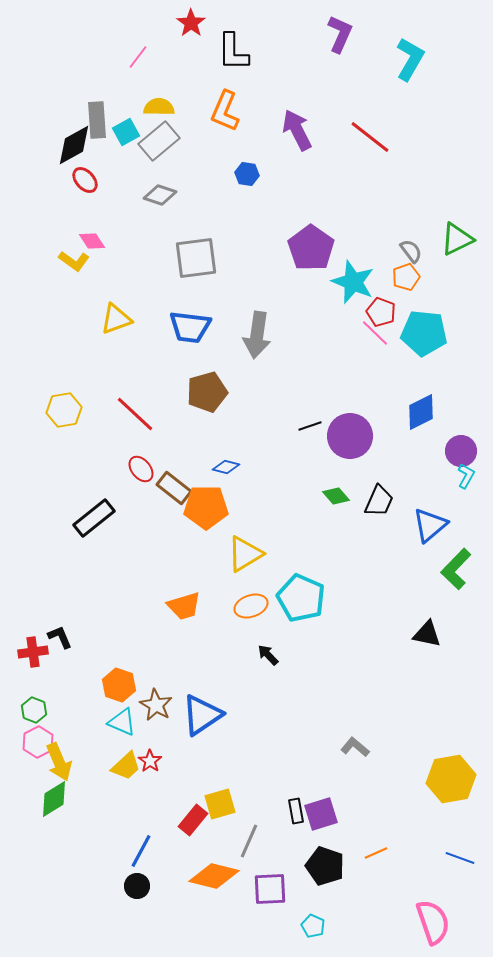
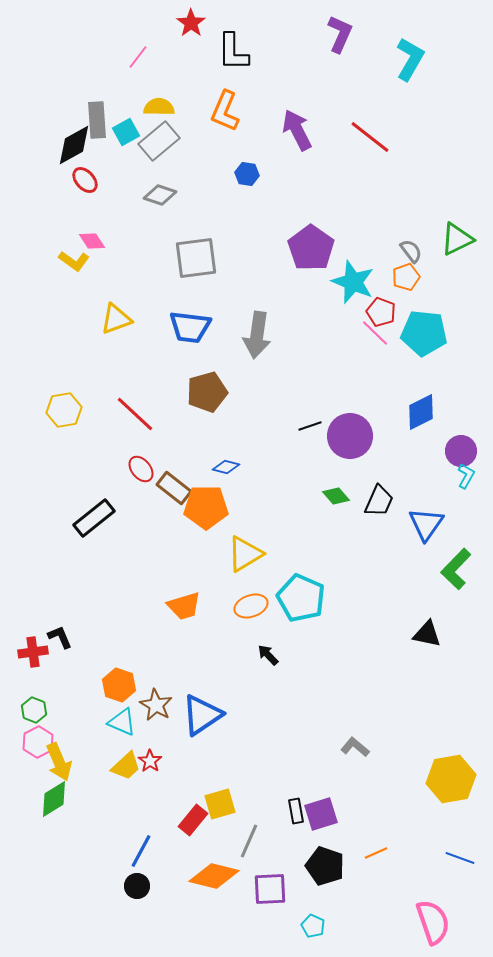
blue triangle at (430, 525): moved 4 px left, 1 px up; rotated 15 degrees counterclockwise
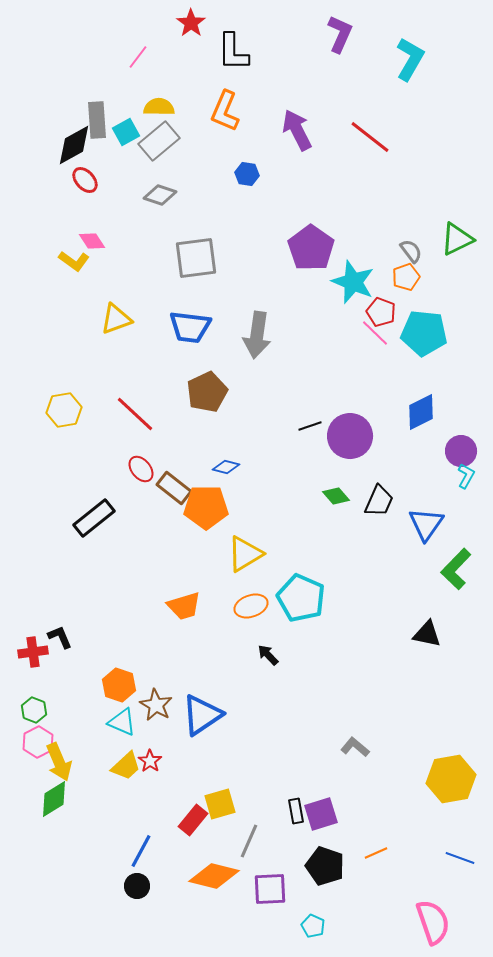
brown pentagon at (207, 392): rotated 9 degrees counterclockwise
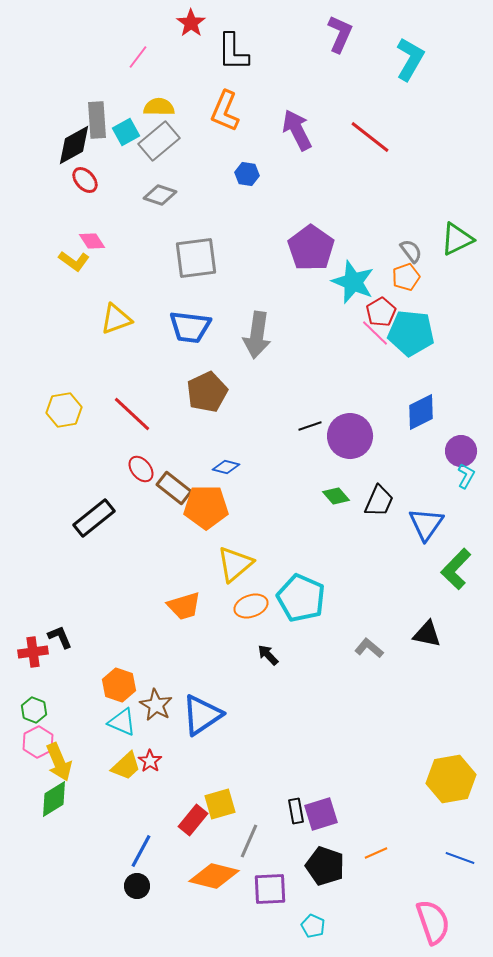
red pentagon at (381, 312): rotated 20 degrees clockwise
cyan pentagon at (424, 333): moved 13 px left
red line at (135, 414): moved 3 px left
yellow triangle at (245, 554): moved 10 px left, 10 px down; rotated 9 degrees counterclockwise
gray L-shape at (355, 747): moved 14 px right, 99 px up
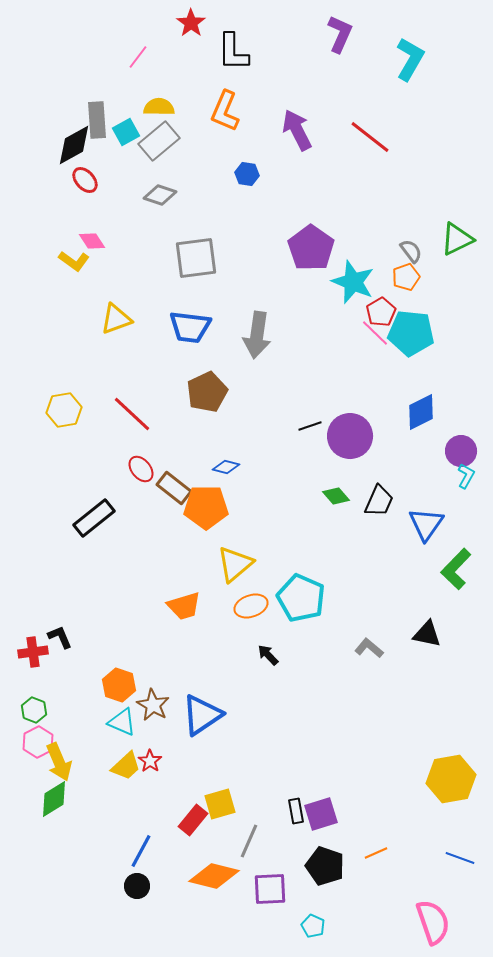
brown star at (156, 705): moved 3 px left
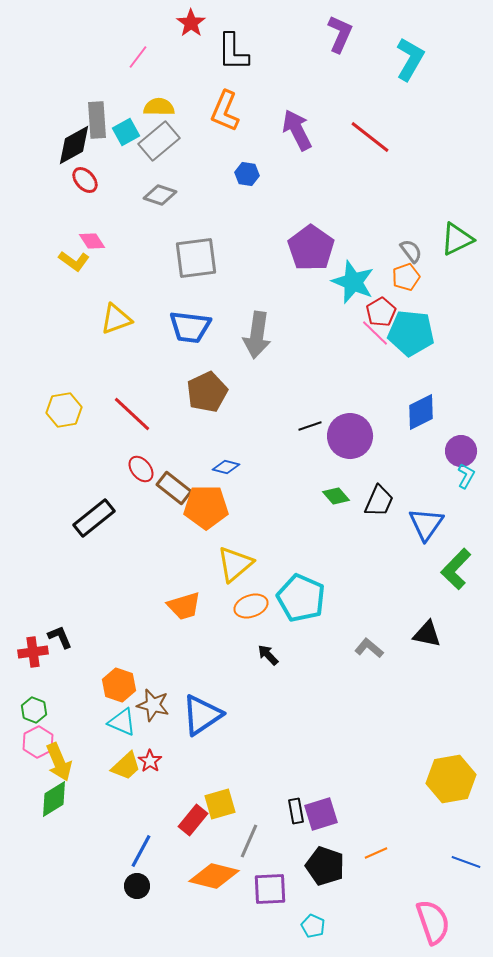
brown star at (153, 705): rotated 16 degrees counterclockwise
blue line at (460, 858): moved 6 px right, 4 px down
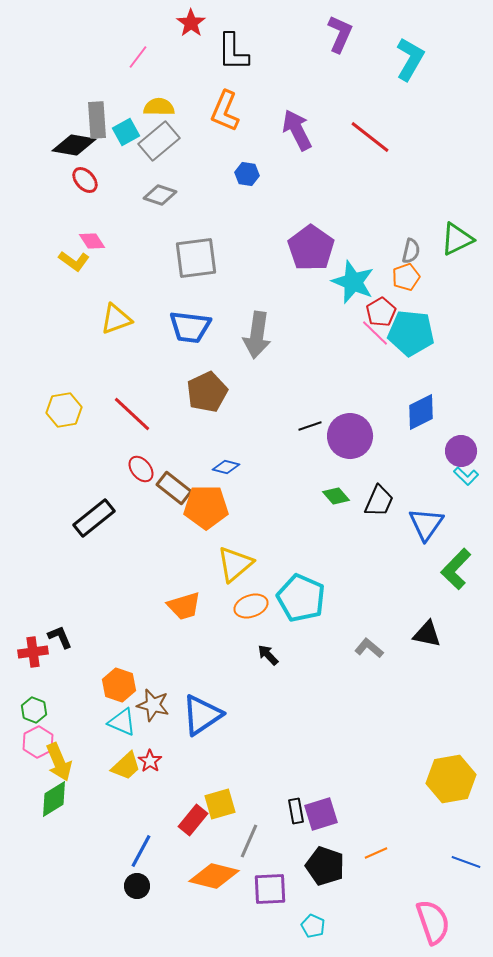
black diamond at (74, 145): rotated 39 degrees clockwise
gray semicircle at (411, 251): rotated 50 degrees clockwise
cyan L-shape at (466, 476): rotated 105 degrees clockwise
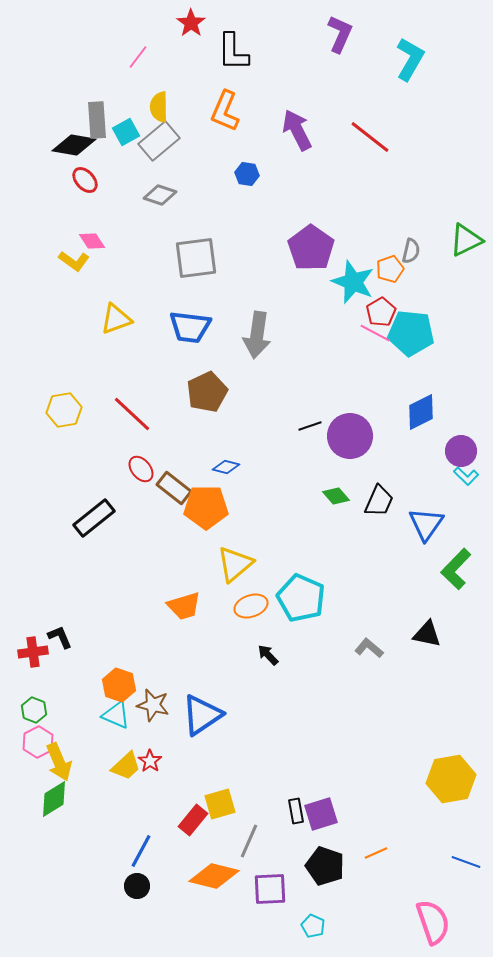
yellow semicircle at (159, 107): rotated 92 degrees counterclockwise
green triangle at (457, 239): moved 9 px right, 1 px down
orange pentagon at (406, 277): moved 16 px left, 8 px up
pink line at (375, 333): rotated 16 degrees counterclockwise
cyan triangle at (122, 722): moved 6 px left, 7 px up
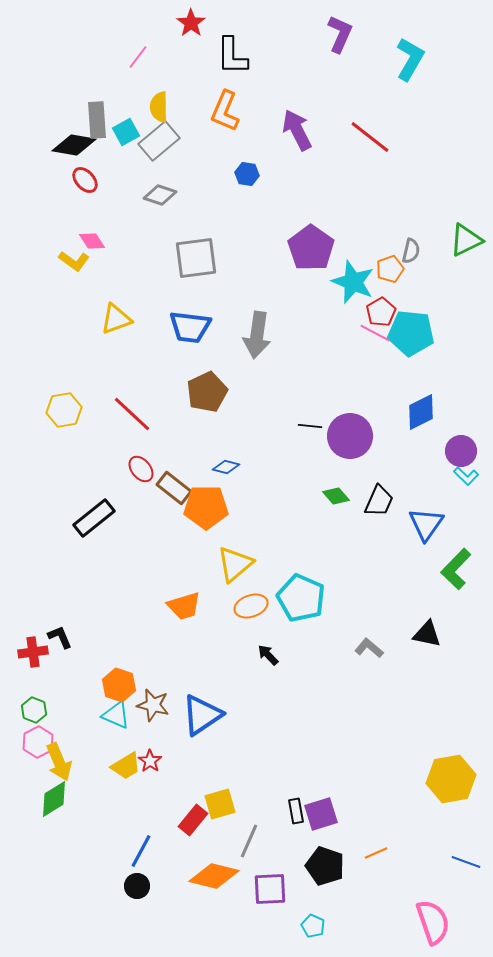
black L-shape at (233, 52): moved 1 px left, 4 px down
black line at (310, 426): rotated 25 degrees clockwise
yellow trapezoid at (126, 766): rotated 12 degrees clockwise
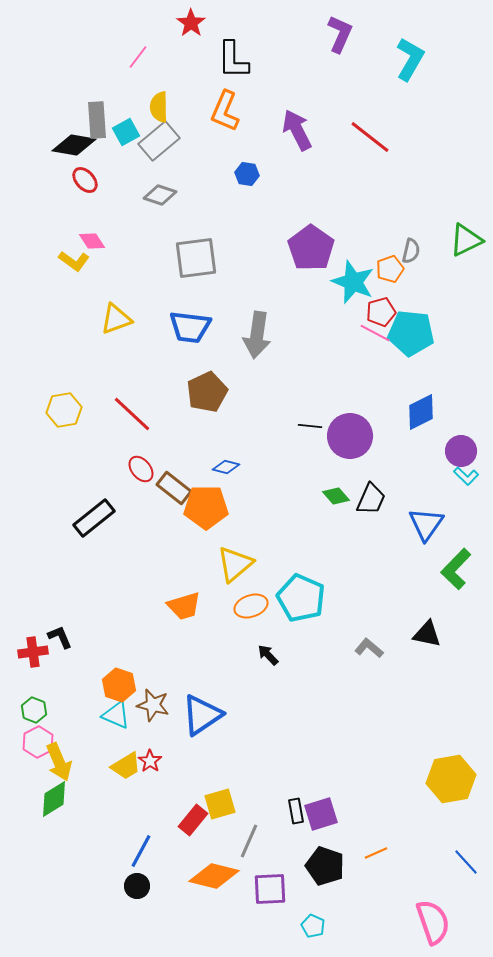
black L-shape at (232, 56): moved 1 px right, 4 px down
red pentagon at (381, 312): rotated 16 degrees clockwise
black trapezoid at (379, 501): moved 8 px left, 2 px up
blue line at (466, 862): rotated 28 degrees clockwise
